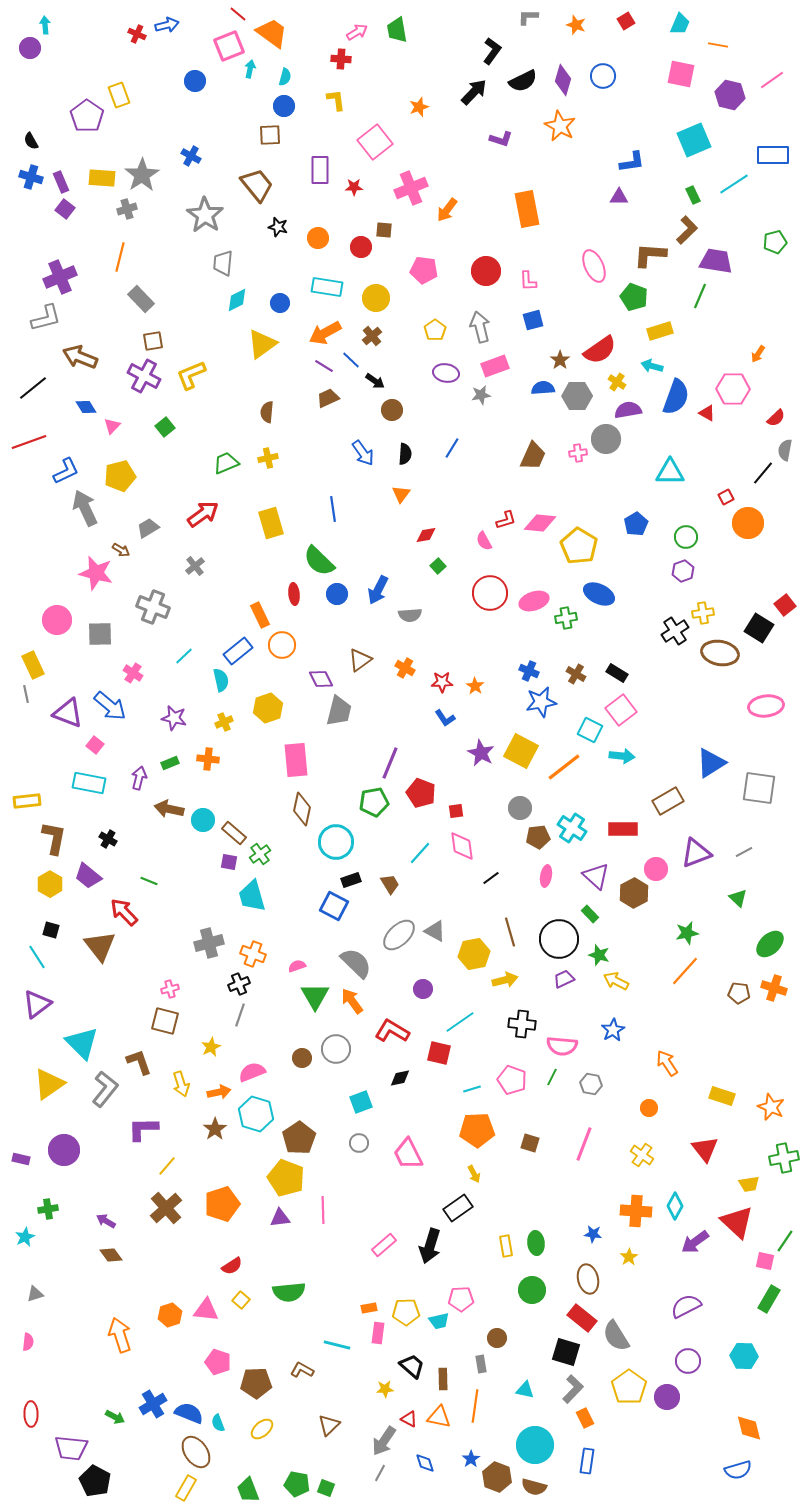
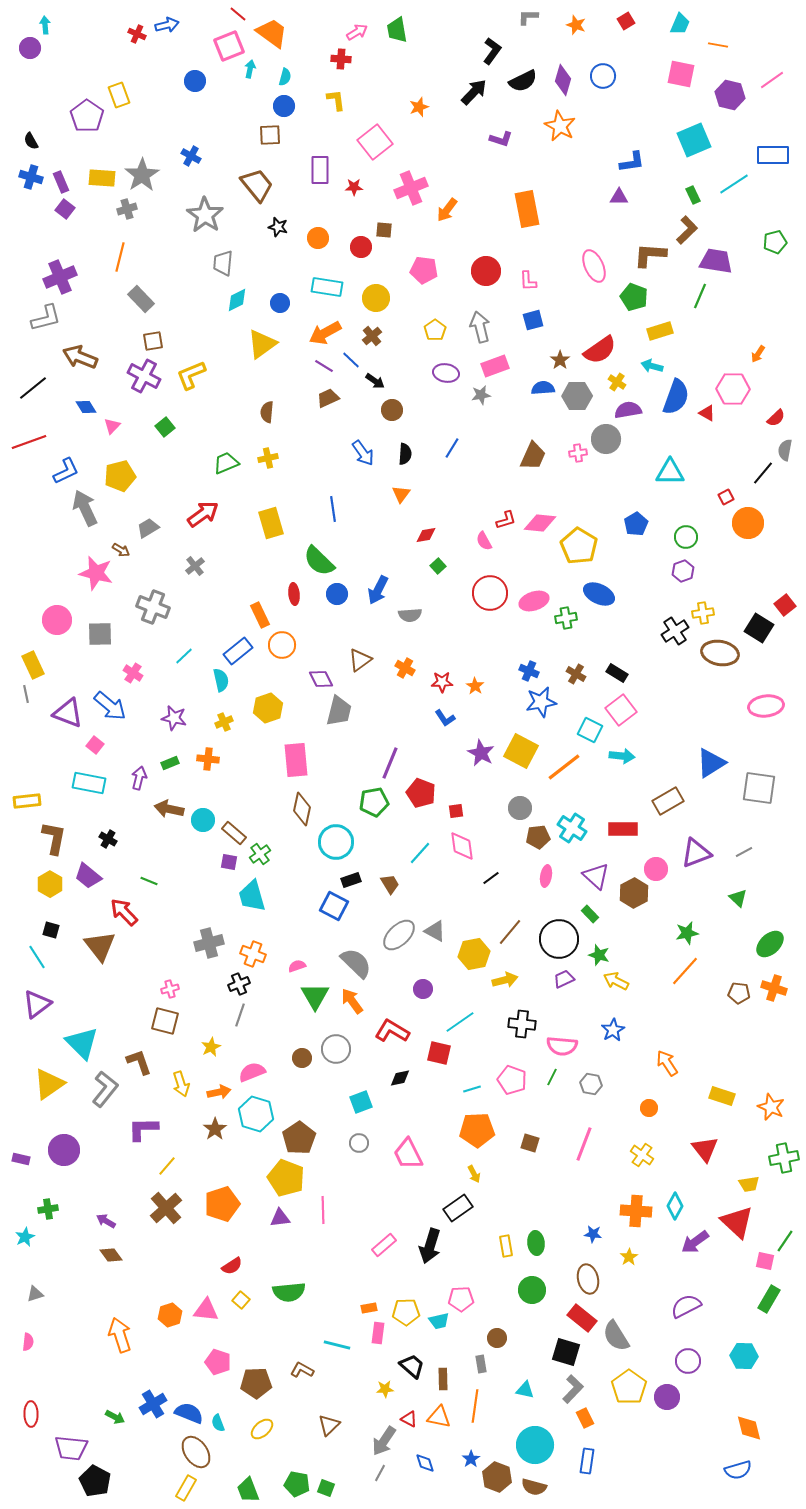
brown line at (510, 932): rotated 56 degrees clockwise
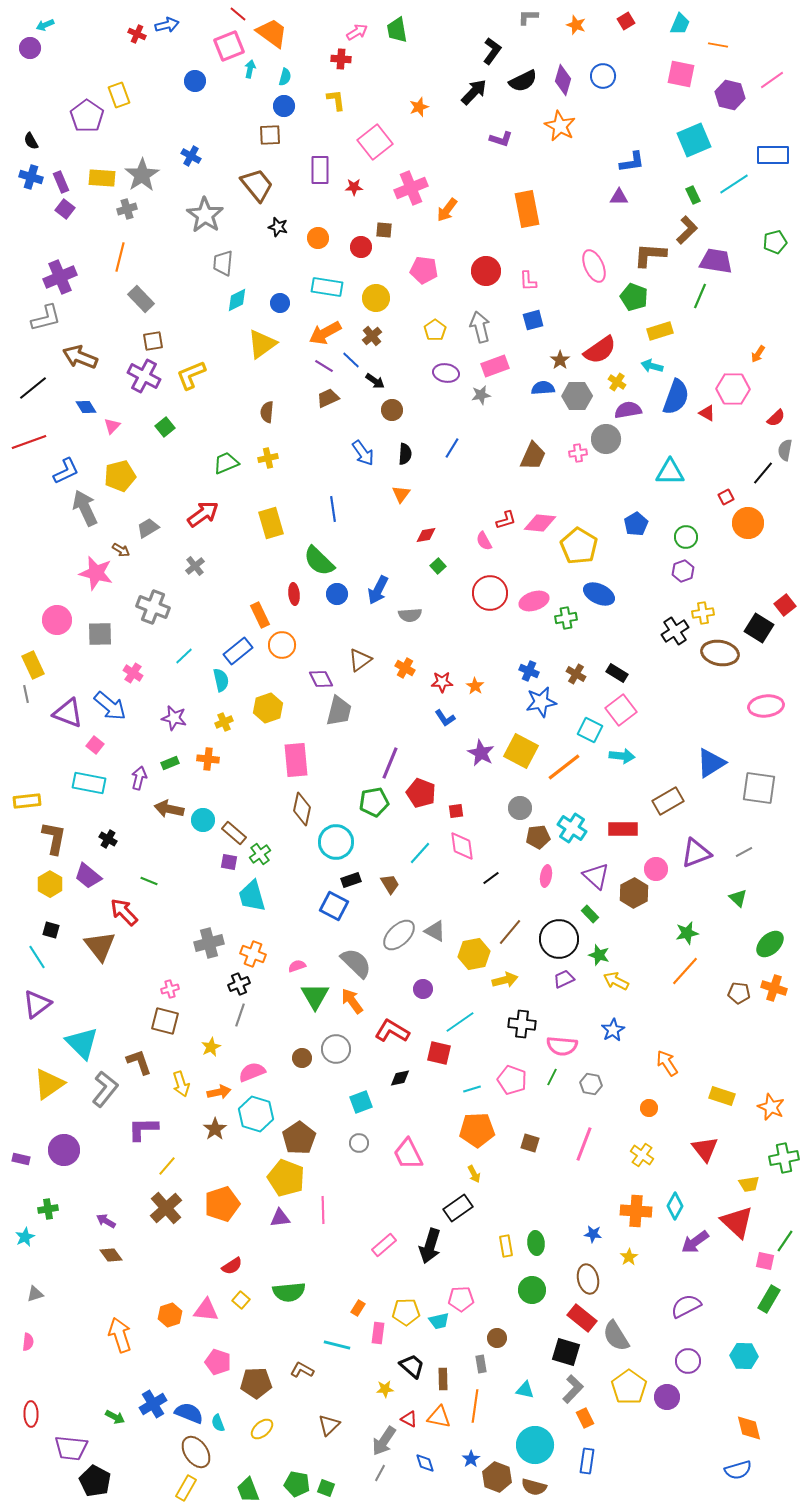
cyan arrow at (45, 25): rotated 108 degrees counterclockwise
orange rectangle at (369, 1308): moved 11 px left; rotated 49 degrees counterclockwise
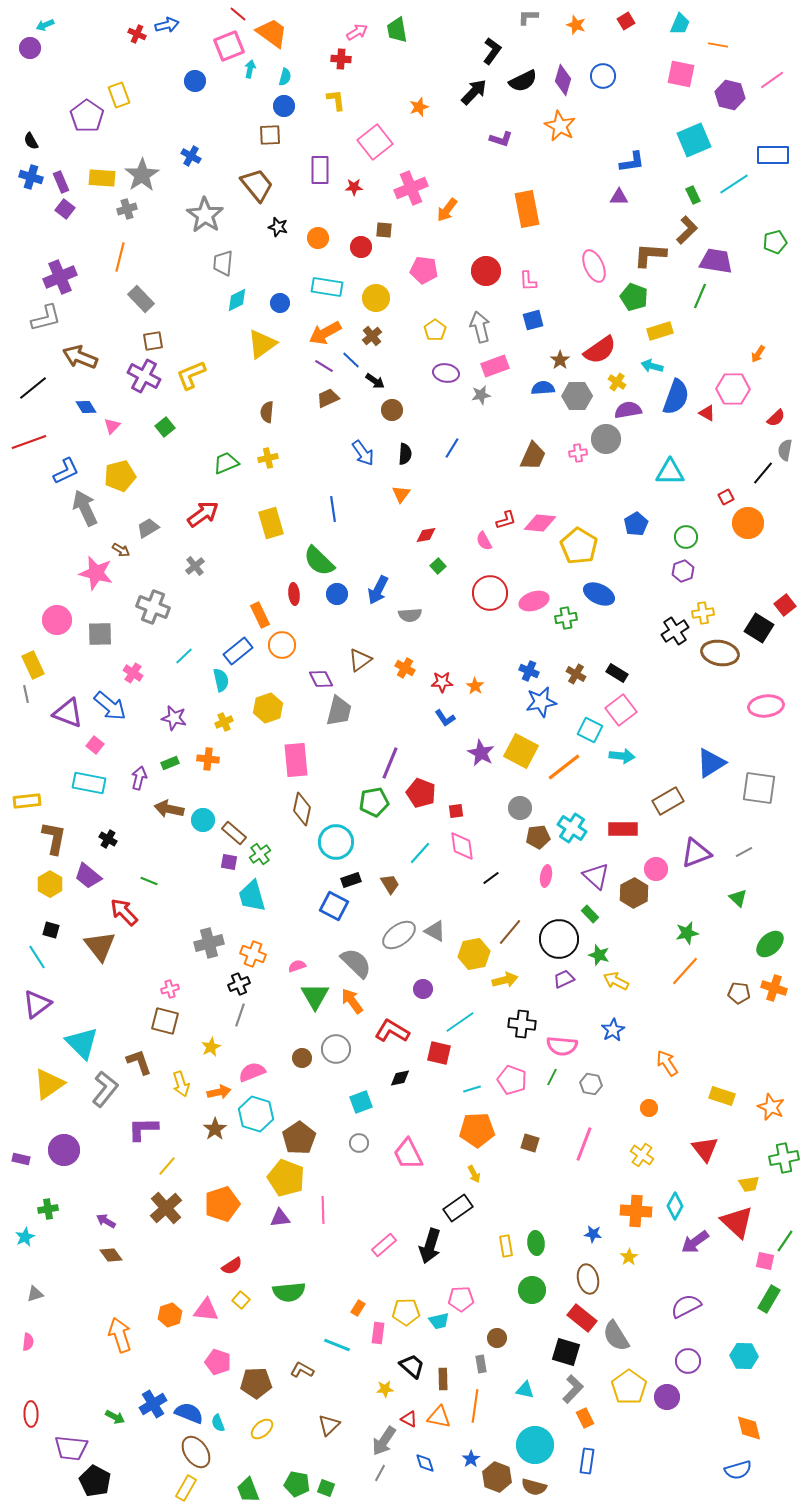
gray ellipse at (399, 935): rotated 8 degrees clockwise
cyan line at (337, 1345): rotated 8 degrees clockwise
